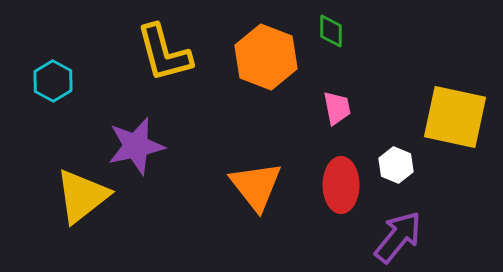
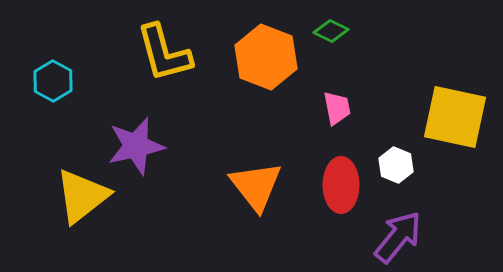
green diamond: rotated 64 degrees counterclockwise
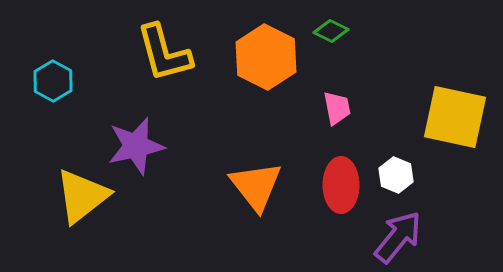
orange hexagon: rotated 6 degrees clockwise
white hexagon: moved 10 px down
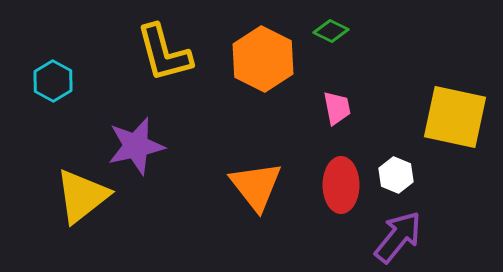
orange hexagon: moved 3 px left, 2 px down
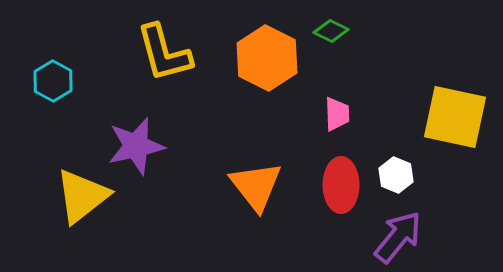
orange hexagon: moved 4 px right, 1 px up
pink trapezoid: moved 6 px down; rotated 9 degrees clockwise
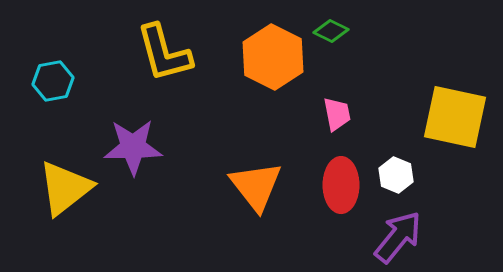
orange hexagon: moved 6 px right, 1 px up
cyan hexagon: rotated 21 degrees clockwise
pink trapezoid: rotated 9 degrees counterclockwise
purple star: moved 3 px left, 1 px down; rotated 12 degrees clockwise
yellow triangle: moved 17 px left, 8 px up
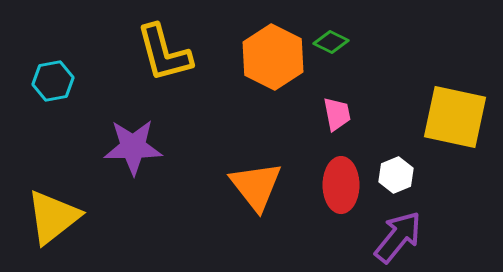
green diamond: moved 11 px down
white hexagon: rotated 16 degrees clockwise
yellow triangle: moved 12 px left, 29 px down
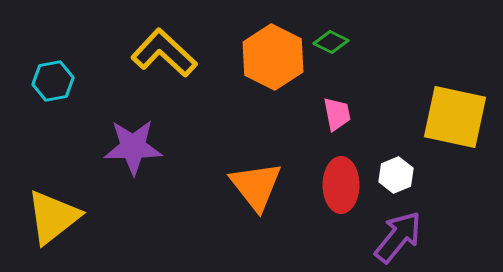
yellow L-shape: rotated 148 degrees clockwise
